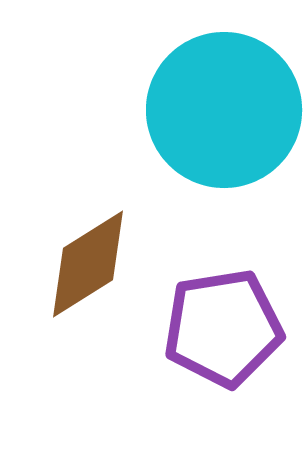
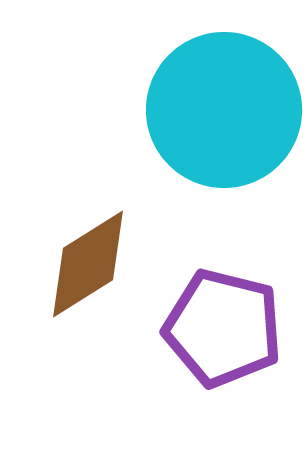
purple pentagon: rotated 23 degrees clockwise
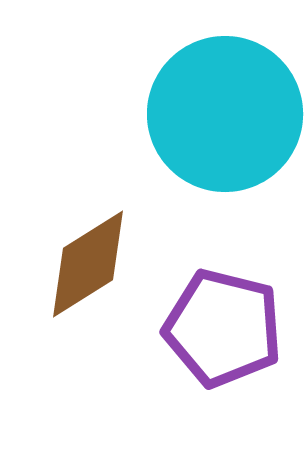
cyan circle: moved 1 px right, 4 px down
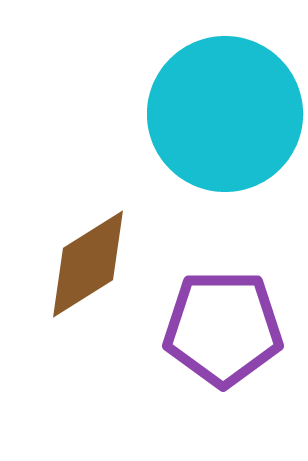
purple pentagon: rotated 14 degrees counterclockwise
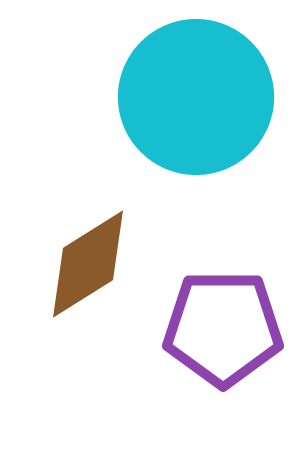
cyan circle: moved 29 px left, 17 px up
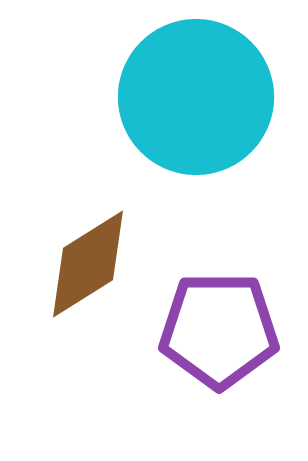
purple pentagon: moved 4 px left, 2 px down
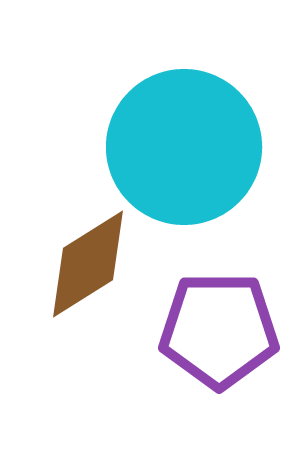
cyan circle: moved 12 px left, 50 px down
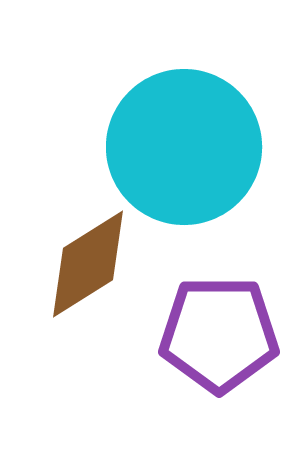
purple pentagon: moved 4 px down
